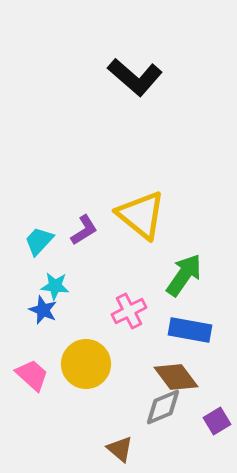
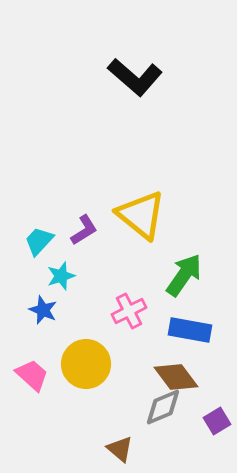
cyan star: moved 6 px right, 10 px up; rotated 24 degrees counterclockwise
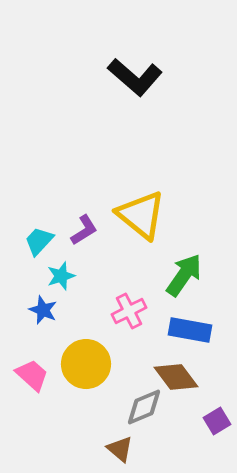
gray diamond: moved 19 px left
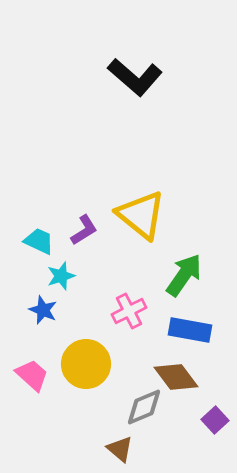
cyan trapezoid: rotated 72 degrees clockwise
purple square: moved 2 px left, 1 px up; rotated 12 degrees counterclockwise
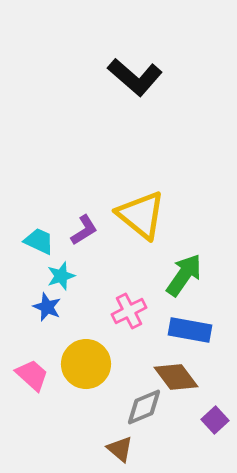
blue star: moved 4 px right, 3 px up
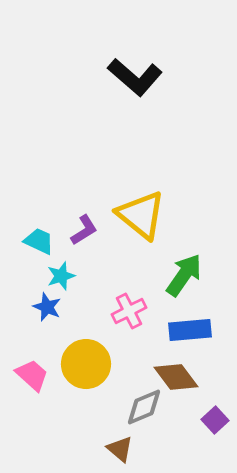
blue rectangle: rotated 15 degrees counterclockwise
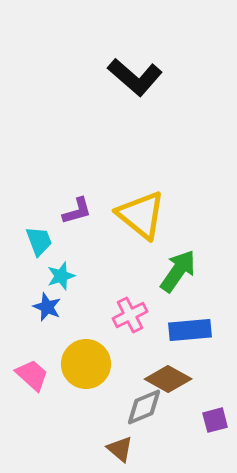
purple L-shape: moved 7 px left, 19 px up; rotated 16 degrees clockwise
cyan trapezoid: rotated 44 degrees clockwise
green arrow: moved 6 px left, 4 px up
pink cross: moved 1 px right, 4 px down
brown diamond: moved 8 px left, 2 px down; rotated 24 degrees counterclockwise
purple square: rotated 28 degrees clockwise
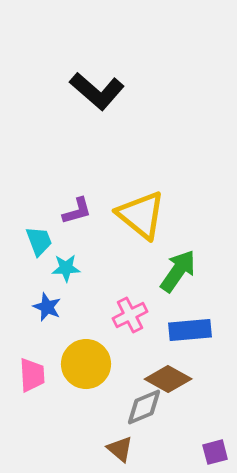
black L-shape: moved 38 px left, 14 px down
cyan star: moved 5 px right, 8 px up; rotated 16 degrees clockwise
pink trapezoid: rotated 45 degrees clockwise
purple square: moved 32 px down
